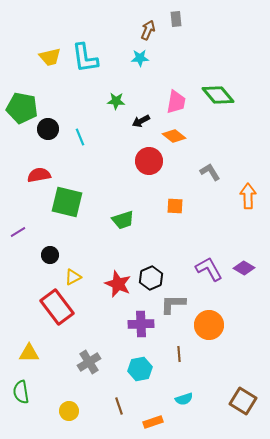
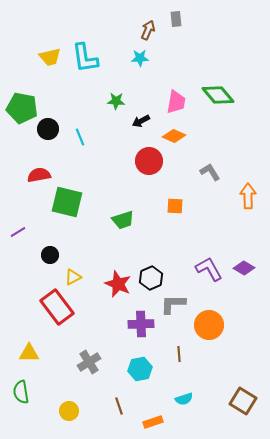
orange diamond at (174, 136): rotated 15 degrees counterclockwise
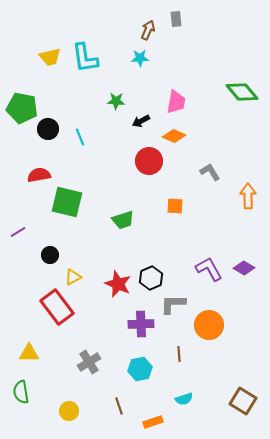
green diamond at (218, 95): moved 24 px right, 3 px up
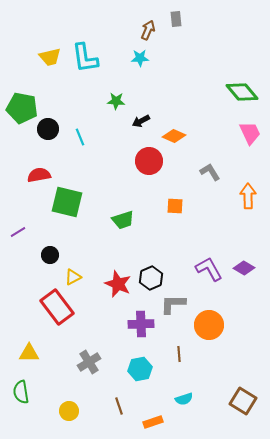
pink trapezoid at (176, 102): moved 74 px right, 31 px down; rotated 35 degrees counterclockwise
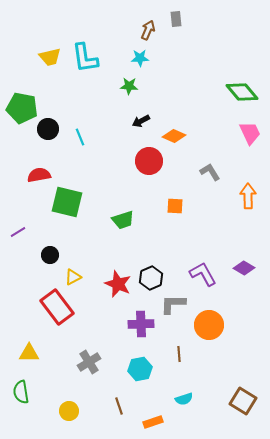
green star at (116, 101): moved 13 px right, 15 px up
purple L-shape at (209, 269): moved 6 px left, 5 px down
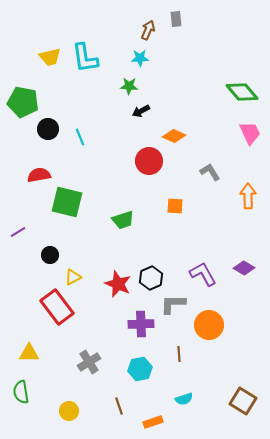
green pentagon at (22, 108): moved 1 px right, 6 px up
black arrow at (141, 121): moved 10 px up
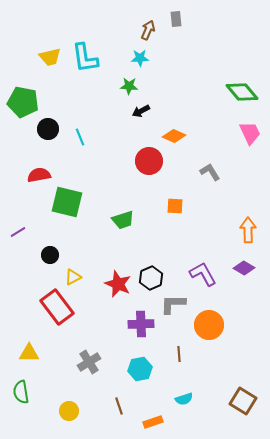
orange arrow at (248, 196): moved 34 px down
